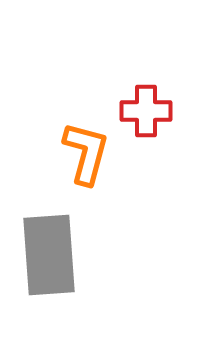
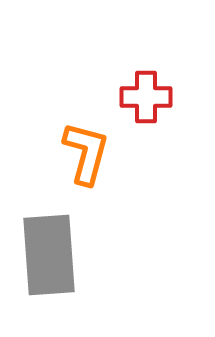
red cross: moved 14 px up
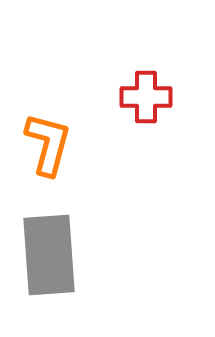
orange L-shape: moved 38 px left, 9 px up
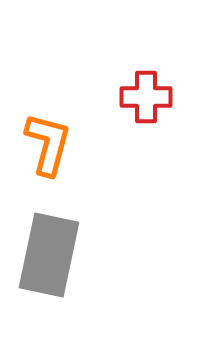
gray rectangle: rotated 16 degrees clockwise
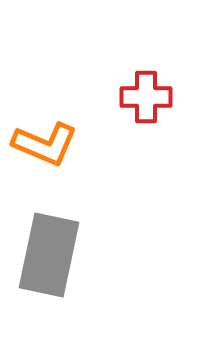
orange L-shape: moved 3 px left; rotated 98 degrees clockwise
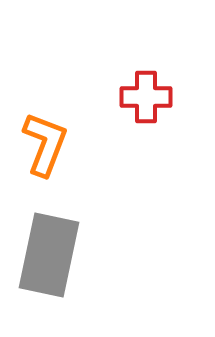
orange L-shape: rotated 92 degrees counterclockwise
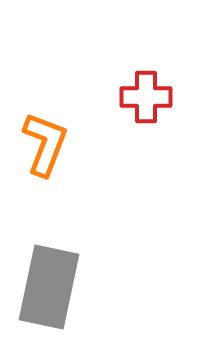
gray rectangle: moved 32 px down
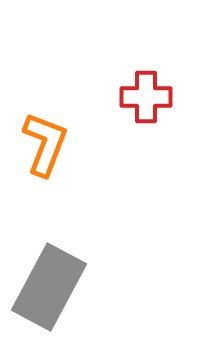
gray rectangle: rotated 16 degrees clockwise
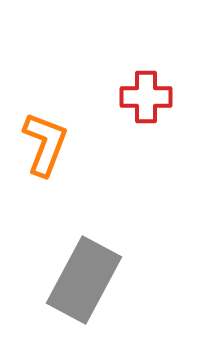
gray rectangle: moved 35 px right, 7 px up
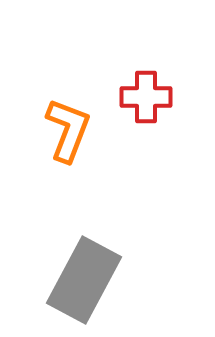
orange L-shape: moved 23 px right, 14 px up
